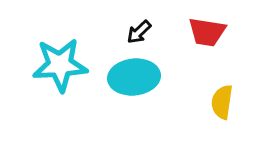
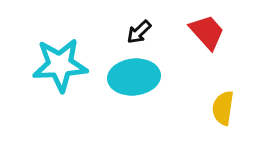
red trapezoid: rotated 141 degrees counterclockwise
yellow semicircle: moved 1 px right, 6 px down
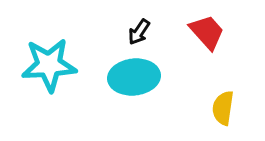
black arrow: rotated 12 degrees counterclockwise
cyan star: moved 11 px left
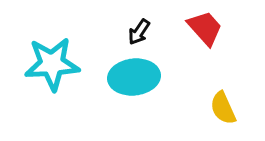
red trapezoid: moved 2 px left, 4 px up
cyan star: moved 3 px right, 1 px up
yellow semicircle: rotated 32 degrees counterclockwise
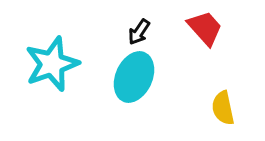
cyan star: rotated 16 degrees counterclockwise
cyan ellipse: rotated 60 degrees counterclockwise
yellow semicircle: rotated 12 degrees clockwise
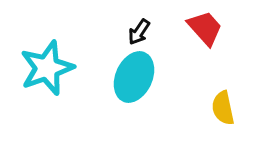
cyan star: moved 5 px left, 4 px down
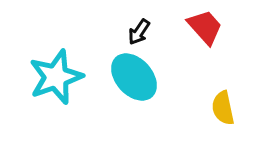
red trapezoid: moved 1 px up
cyan star: moved 9 px right, 9 px down
cyan ellipse: rotated 66 degrees counterclockwise
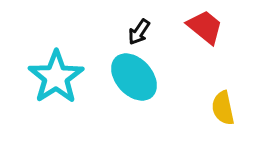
red trapezoid: rotated 9 degrees counterclockwise
cyan star: rotated 14 degrees counterclockwise
